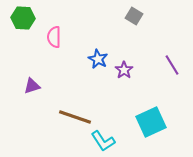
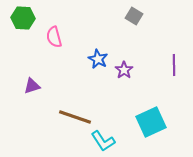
pink semicircle: rotated 15 degrees counterclockwise
purple line: moved 2 px right; rotated 30 degrees clockwise
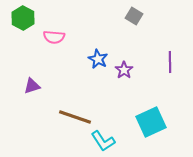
green hexagon: rotated 25 degrees clockwise
pink semicircle: rotated 70 degrees counterclockwise
purple line: moved 4 px left, 3 px up
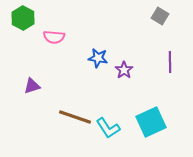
gray square: moved 26 px right
blue star: moved 1 px up; rotated 18 degrees counterclockwise
cyan L-shape: moved 5 px right, 13 px up
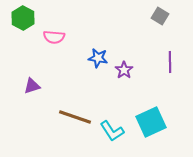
cyan L-shape: moved 4 px right, 3 px down
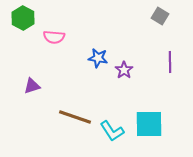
cyan square: moved 2 px left, 2 px down; rotated 24 degrees clockwise
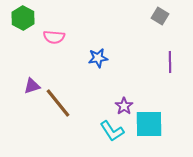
blue star: rotated 18 degrees counterclockwise
purple star: moved 36 px down
brown line: moved 17 px left, 14 px up; rotated 32 degrees clockwise
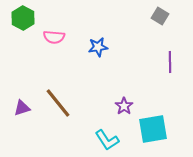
blue star: moved 11 px up
purple triangle: moved 10 px left, 22 px down
cyan square: moved 4 px right, 5 px down; rotated 8 degrees counterclockwise
cyan L-shape: moved 5 px left, 9 px down
